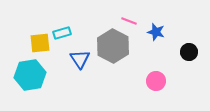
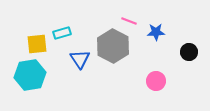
blue star: rotated 18 degrees counterclockwise
yellow square: moved 3 px left, 1 px down
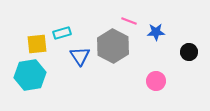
blue triangle: moved 3 px up
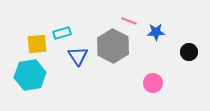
blue triangle: moved 2 px left
pink circle: moved 3 px left, 2 px down
